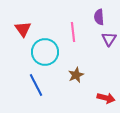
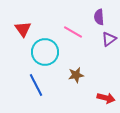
pink line: rotated 54 degrees counterclockwise
purple triangle: rotated 21 degrees clockwise
brown star: rotated 14 degrees clockwise
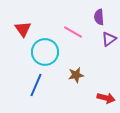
blue line: rotated 50 degrees clockwise
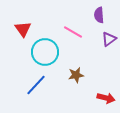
purple semicircle: moved 2 px up
blue line: rotated 20 degrees clockwise
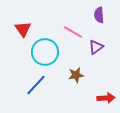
purple triangle: moved 13 px left, 8 px down
red arrow: rotated 18 degrees counterclockwise
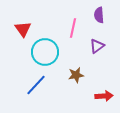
pink line: moved 4 px up; rotated 72 degrees clockwise
purple triangle: moved 1 px right, 1 px up
red arrow: moved 2 px left, 2 px up
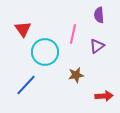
pink line: moved 6 px down
blue line: moved 10 px left
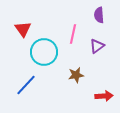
cyan circle: moved 1 px left
